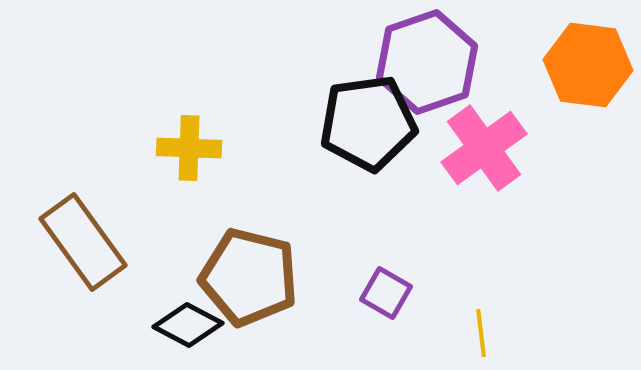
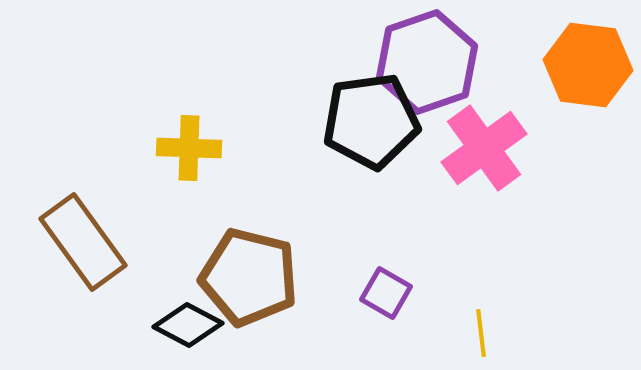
black pentagon: moved 3 px right, 2 px up
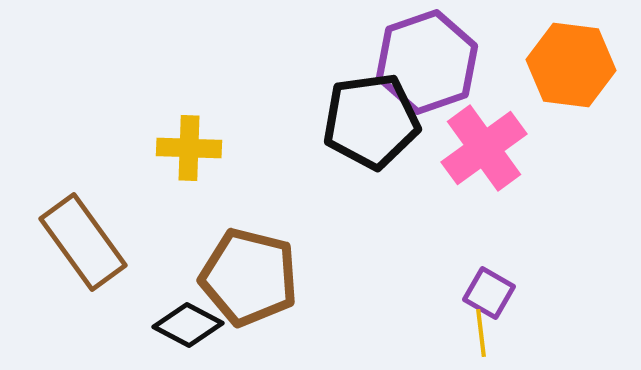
orange hexagon: moved 17 px left
purple square: moved 103 px right
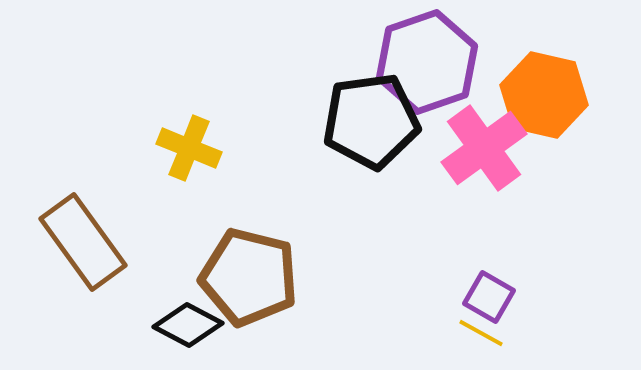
orange hexagon: moved 27 px left, 30 px down; rotated 6 degrees clockwise
yellow cross: rotated 20 degrees clockwise
purple square: moved 4 px down
yellow line: rotated 54 degrees counterclockwise
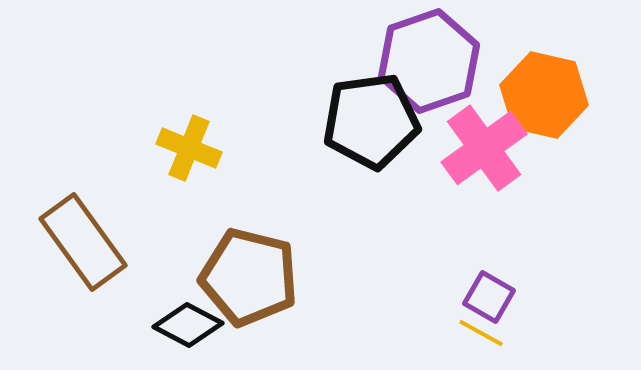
purple hexagon: moved 2 px right, 1 px up
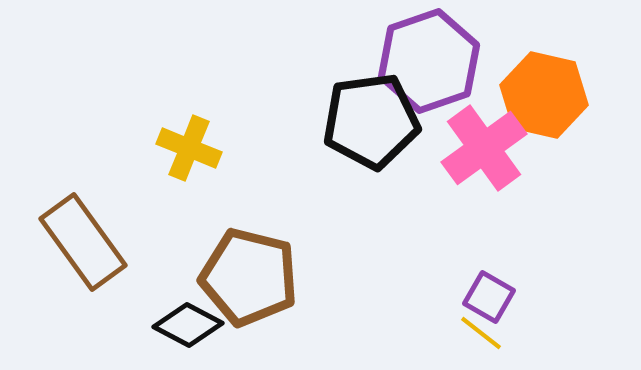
yellow line: rotated 9 degrees clockwise
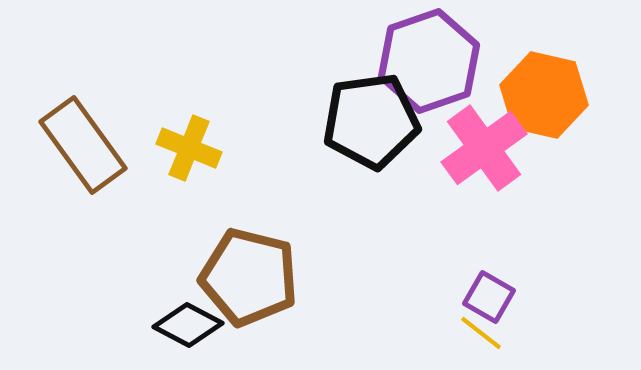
brown rectangle: moved 97 px up
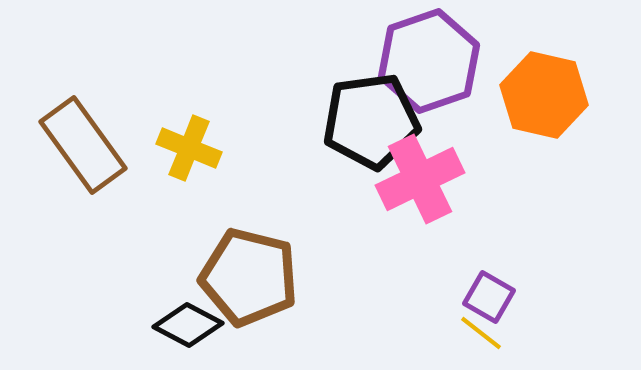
pink cross: moved 64 px left, 31 px down; rotated 10 degrees clockwise
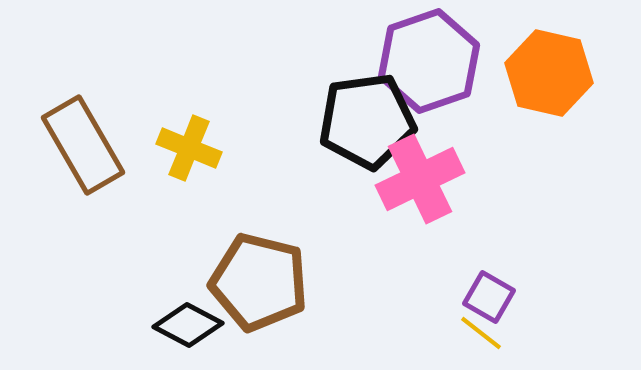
orange hexagon: moved 5 px right, 22 px up
black pentagon: moved 4 px left
brown rectangle: rotated 6 degrees clockwise
brown pentagon: moved 10 px right, 5 px down
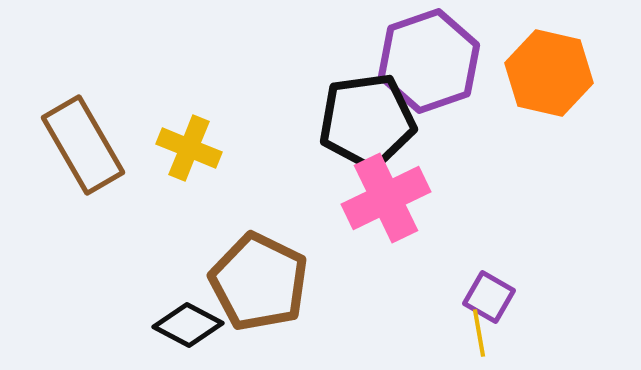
pink cross: moved 34 px left, 19 px down
brown pentagon: rotated 12 degrees clockwise
yellow line: moved 2 px left; rotated 42 degrees clockwise
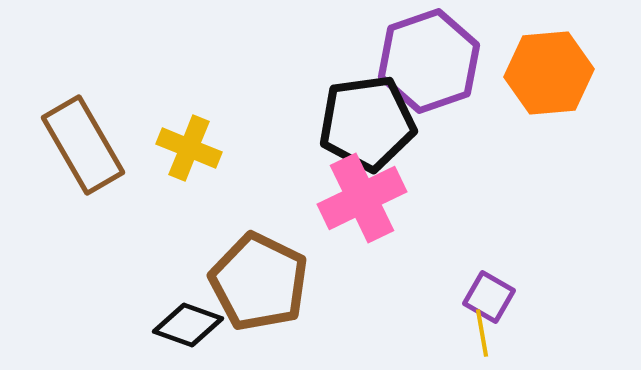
orange hexagon: rotated 18 degrees counterclockwise
black pentagon: moved 2 px down
pink cross: moved 24 px left
black diamond: rotated 8 degrees counterclockwise
yellow line: moved 3 px right
